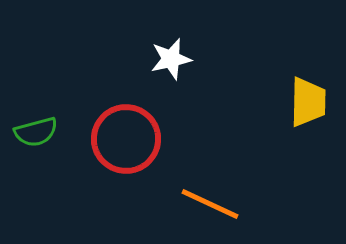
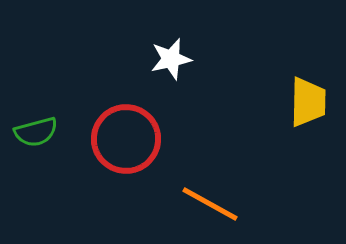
orange line: rotated 4 degrees clockwise
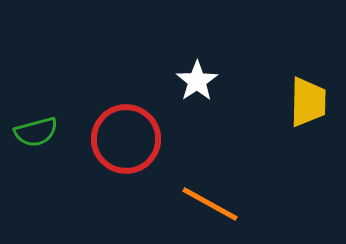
white star: moved 26 px right, 22 px down; rotated 21 degrees counterclockwise
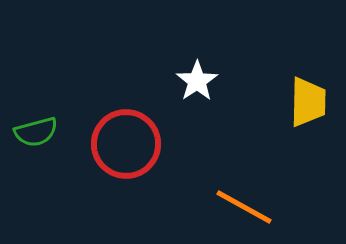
red circle: moved 5 px down
orange line: moved 34 px right, 3 px down
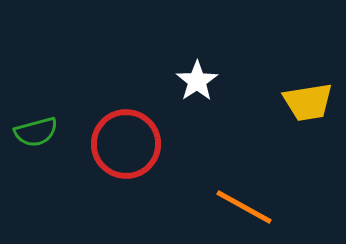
yellow trapezoid: rotated 80 degrees clockwise
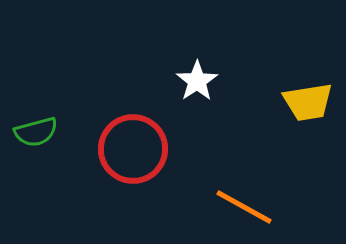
red circle: moved 7 px right, 5 px down
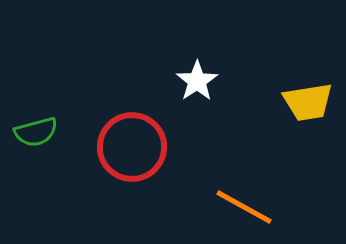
red circle: moved 1 px left, 2 px up
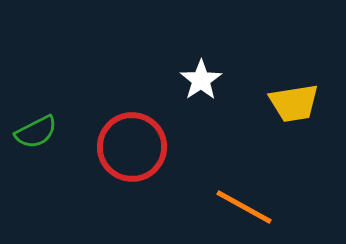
white star: moved 4 px right, 1 px up
yellow trapezoid: moved 14 px left, 1 px down
green semicircle: rotated 12 degrees counterclockwise
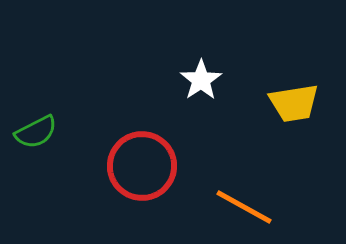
red circle: moved 10 px right, 19 px down
